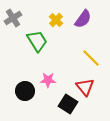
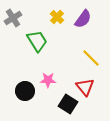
yellow cross: moved 1 px right, 3 px up
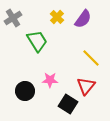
pink star: moved 2 px right
red triangle: moved 1 px right, 1 px up; rotated 18 degrees clockwise
